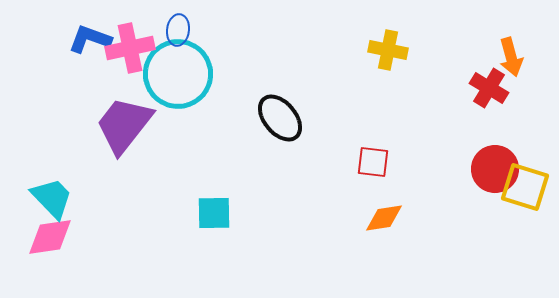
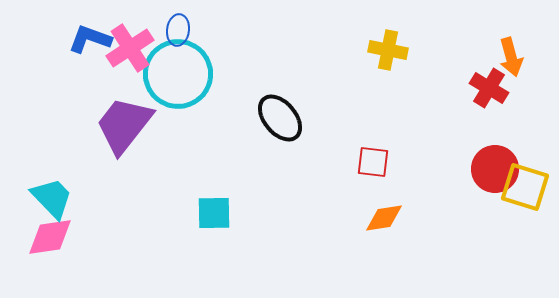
pink cross: rotated 21 degrees counterclockwise
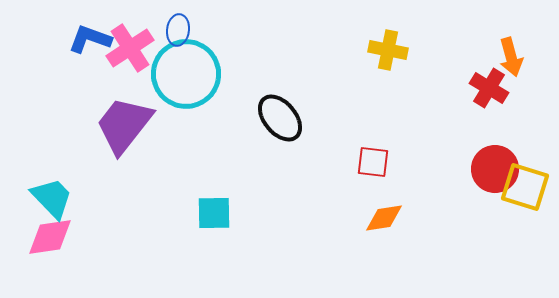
cyan circle: moved 8 px right
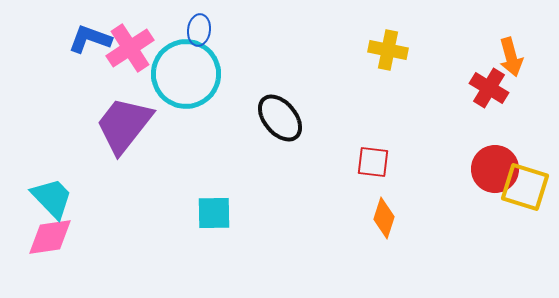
blue ellipse: moved 21 px right
orange diamond: rotated 63 degrees counterclockwise
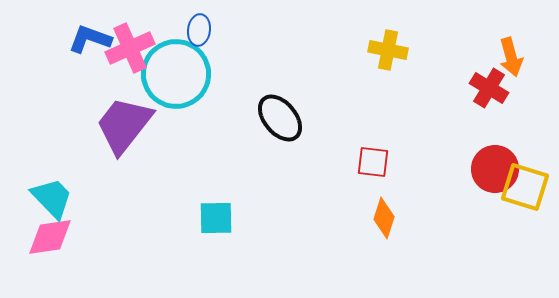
pink cross: rotated 9 degrees clockwise
cyan circle: moved 10 px left
cyan square: moved 2 px right, 5 px down
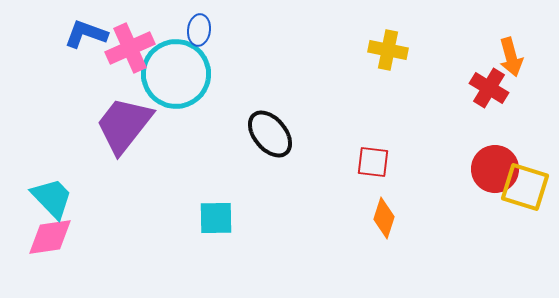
blue L-shape: moved 4 px left, 5 px up
black ellipse: moved 10 px left, 16 px down
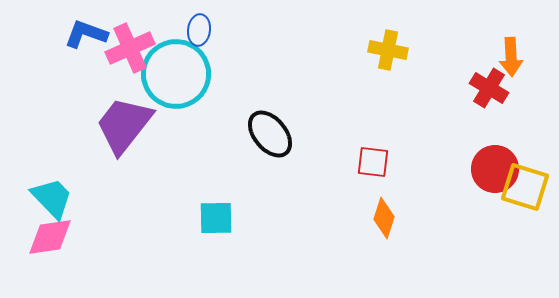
orange arrow: rotated 12 degrees clockwise
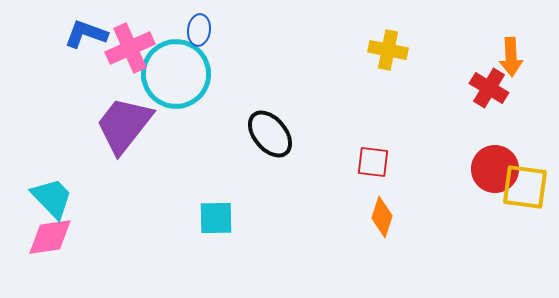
yellow square: rotated 9 degrees counterclockwise
orange diamond: moved 2 px left, 1 px up
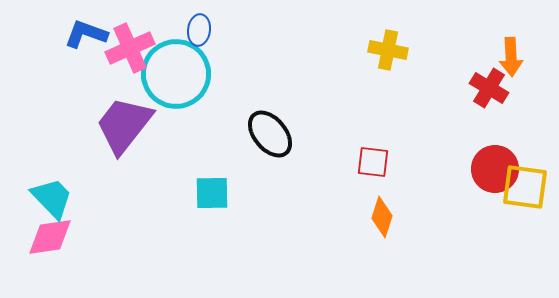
cyan square: moved 4 px left, 25 px up
